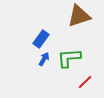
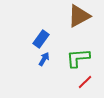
brown triangle: rotated 10 degrees counterclockwise
green L-shape: moved 9 px right
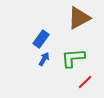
brown triangle: moved 2 px down
green L-shape: moved 5 px left
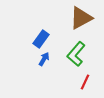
brown triangle: moved 2 px right
green L-shape: moved 3 px right, 4 px up; rotated 45 degrees counterclockwise
red line: rotated 21 degrees counterclockwise
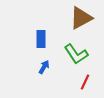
blue rectangle: rotated 36 degrees counterclockwise
green L-shape: rotated 75 degrees counterclockwise
blue arrow: moved 8 px down
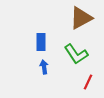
blue rectangle: moved 3 px down
blue arrow: rotated 40 degrees counterclockwise
red line: moved 3 px right
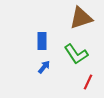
brown triangle: rotated 10 degrees clockwise
blue rectangle: moved 1 px right, 1 px up
blue arrow: rotated 48 degrees clockwise
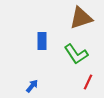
blue arrow: moved 12 px left, 19 px down
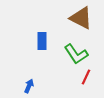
brown triangle: rotated 45 degrees clockwise
red line: moved 2 px left, 5 px up
blue arrow: moved 3 px left; rotated 16 degrees counterclockwise
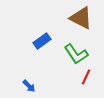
blue rectangle: rotated 54 degrees clockwise
blue arrow: rotated 112 degrees clockwise
